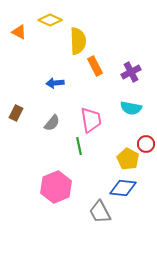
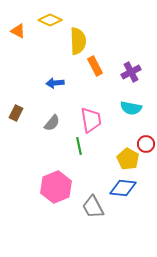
orange triangle: moved 1 px left, 1 px up
gray trapezoid: moved 7 px left, 5 px up
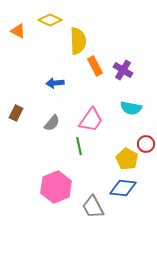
purple cross: moved 8 px left, 2 px up; rotated 30 degrees counterclockwise
pink trapezoid: rotated 44 degrees clockwise
yellow pentagon: moved 1 px left
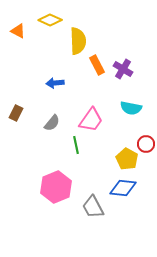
orange rectangle: moved 2 px right, 1 px up
purple cross: moved 1 px up
green line: moved 3 px left, 1 px up
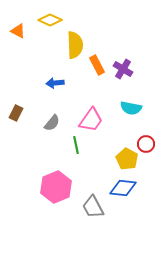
yellow semicircle: moved 3 px left, 4 px down
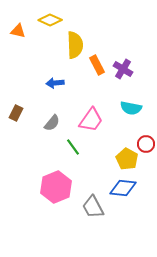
orange triangle: rotated 14 degrees counterclockwise
green line: moved 3 px left, 2 px down; rotated 24 degrees counterclockwise
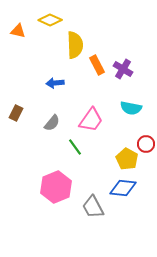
green line: moved 2 px right
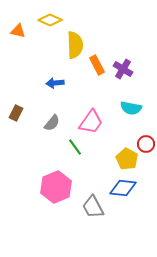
pink trapezoid: moved 2 px down
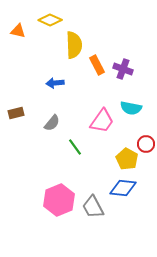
yellow semicircle: moved 1 px left
purple cross: rotated 12 degrees counterclockwise
brown rectangle: rotated 49 degrees clockwise
pink trapezoid: moved 11 px right, 1 px up
pink hexagon: moved 3 px right, 13 px down
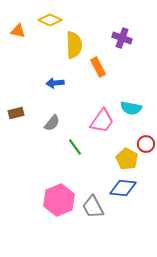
orange rectangle: moved 1 px right, 2 px down
purple cross: moved 1 px left, 31 px up
